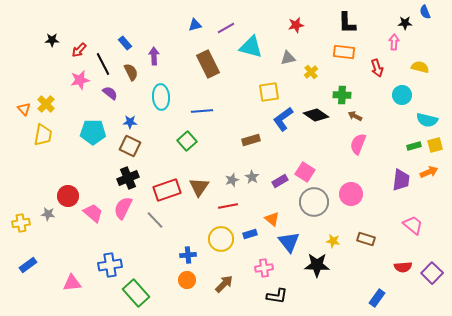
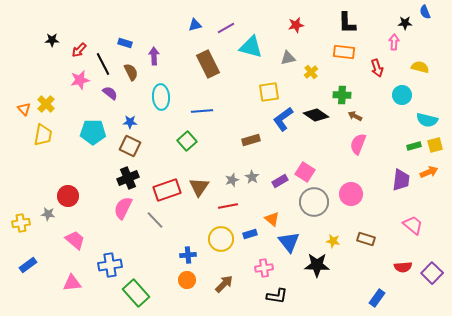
blue rectangle at (125, 43): rotated 32 degrees counterclockwise
pink trapezoid at (93, 213): moved 18 px left, 27 px down
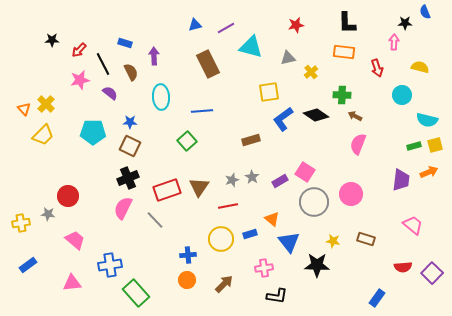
yellow trapezoid at (43, 135): rotated 35 degrees clockwise
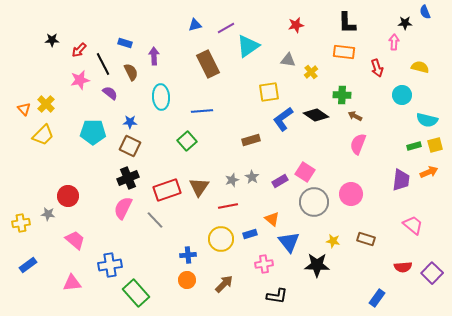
cyan triangle at (251, 47): moved 3 px left, 1 px up; rotated 50 degrees counterclockwise
gray triangle at (288, 58): moved 2 px down; rotated 21 degrees clockwise
pink cross at (264, 268): moved 4 px up
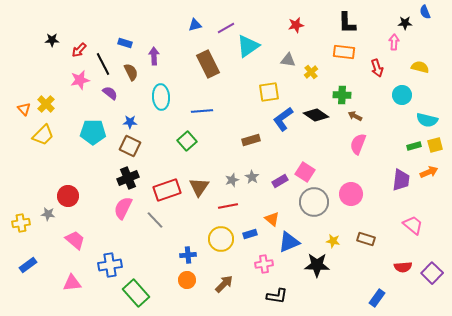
blue triangle at (289, 242): rotated 45 degrees clockwise
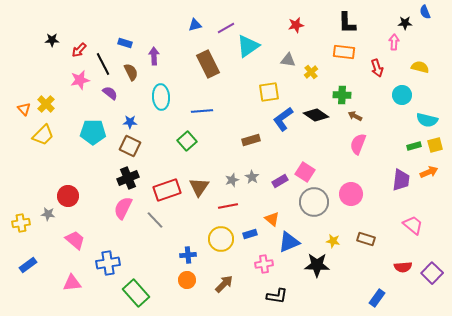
blue cross at (110, 265): moved 2 px left, 2 px up
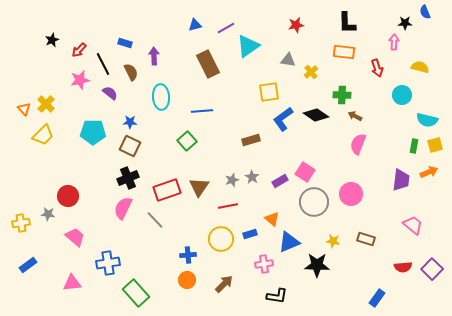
black star at (52, 40): rotated 24 degrees counterclockwise
green rectangle at (414, 146): rotated 64 degrees counterclockwise
pink trapezoid at (75, 240): moved 3 px up
purple square at (432, 273): moved 4 px up
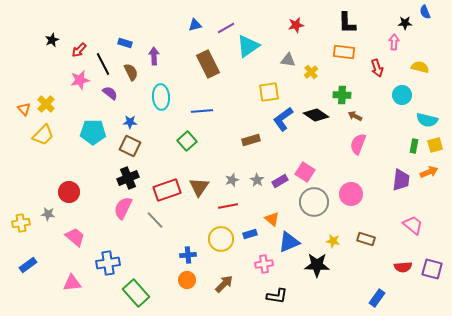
gray star at (252, 177): moved 5 px right, 3 px down
red circle at (68, 196): moved 1 px right, 4 px up
purple square at (432, 269): rotated 30 degrees counterclockwise
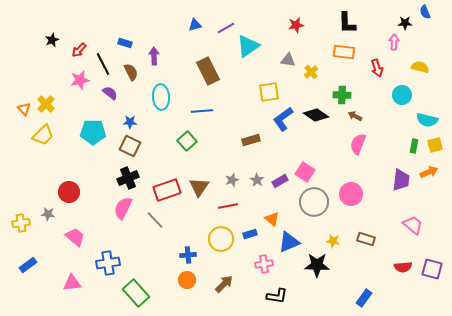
brown rectangle at (208, 64): moved 7 px down
blue rectangle at (377, 298): moved 13 px left
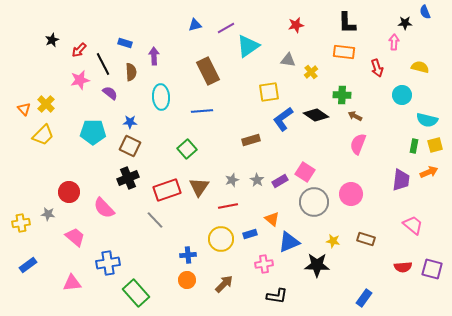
brown semicircle at (131, 72): rotated 24 degrees clockwise
green square at (187, 141): moved 8 px down
pink semicircle at (123, 208): moved 19 px left; rotated 70 degrees counterclockwise
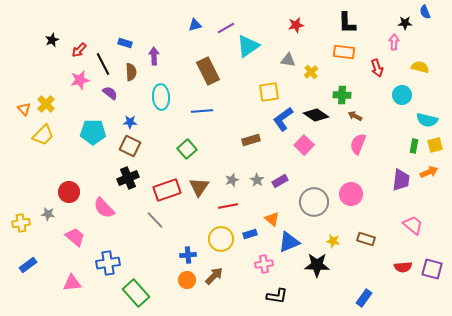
pink square at (305, 172): moved 1 px left, 27 px up; rotated 12 degrees clockwise
brown arrow at (224, 284): moved 10 px left, 8 px up
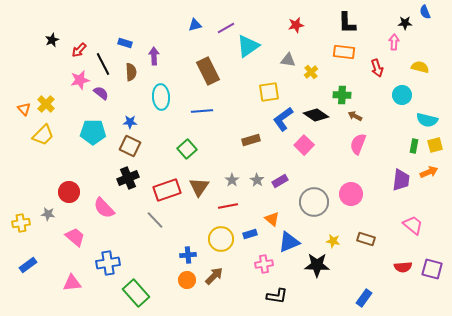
purple semicircle at (110, 93): moved 9 px left
gray star at (232, 180): rotated 16 degrees counterclockwise
